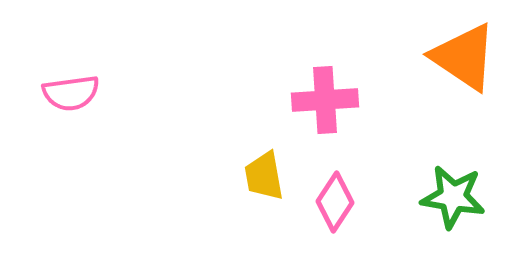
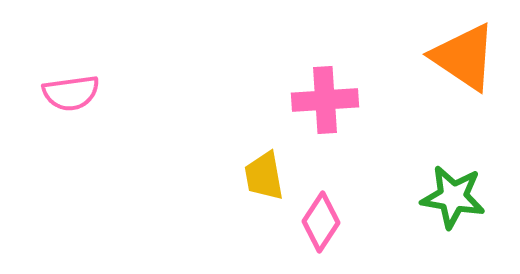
pink diamond: moved 14 px left, 20 px down
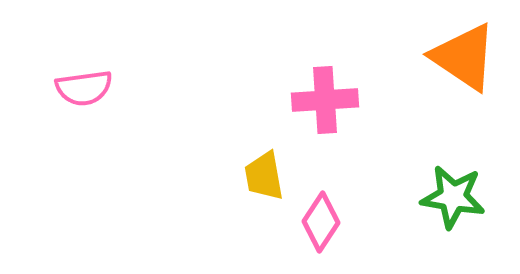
pink semicircle: moved 13 px right, 5 px up
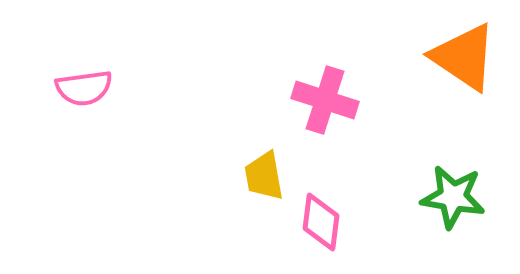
pink cross: rotated 22 degrees clockwise
pink diamond: rotated 26 degrees counterclockwise
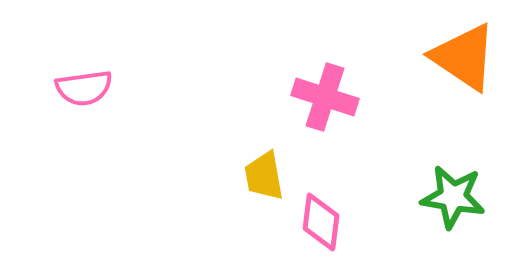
pink cross: moved 3 px up
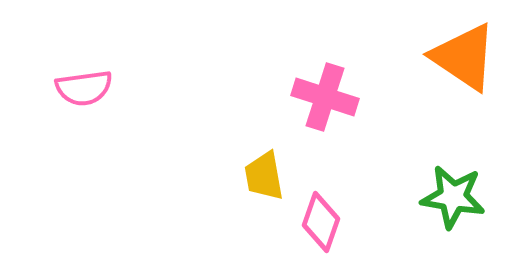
pink diamond: rotated 12 degrees clockwise
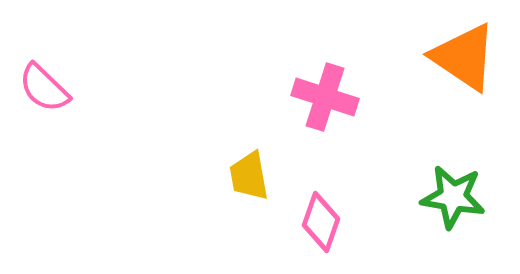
pink semicircle: moved 40 px left; rotated 52 degrees clockwise
yellow trapezoid: moved 15 px left
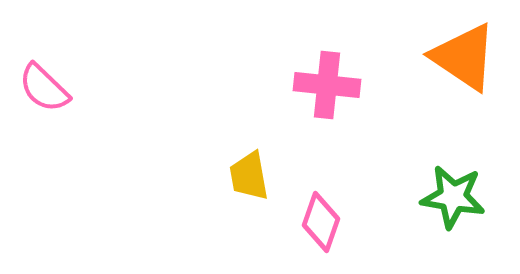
pink cross: moved 2 px right, 12 px up; rotated 12 degrees counterclockwise
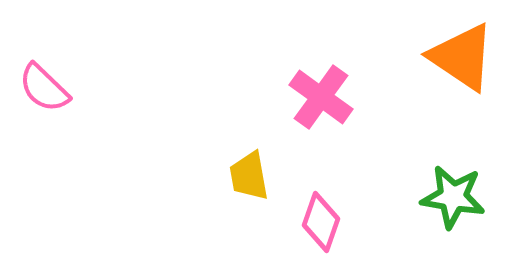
orange triangle: moved 2 px left
pink cross: moved 6 px left, 12 px down; rotated 30 degrees clockwise
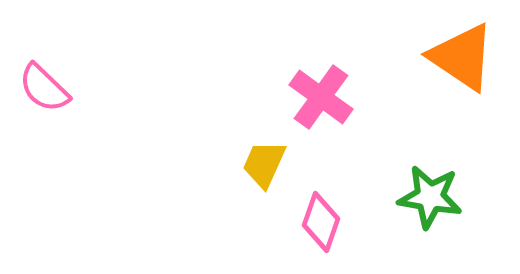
yellow trapezoid: moved 15 px right, 12 px up; rotated 34 degrees clockwise
green star: moved 23 px left
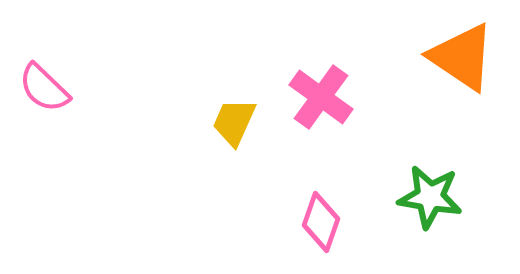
yellow trapezoid: moved 30 px left, 42 px up
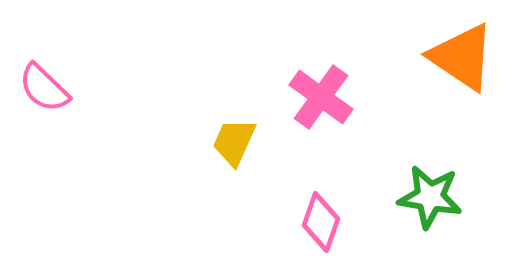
yellow trapezoid: moved 20 px down
